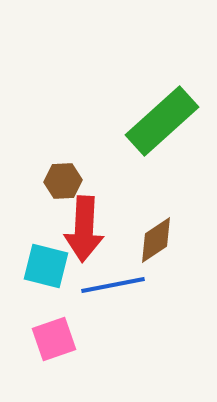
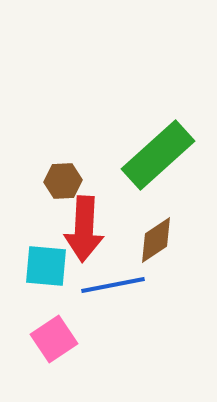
green rectangle: moved 4 px left, 34 px down
cyan square: rotated 9 degrees counterclockwise
pink square: rotated 15 degrees counterclockwise
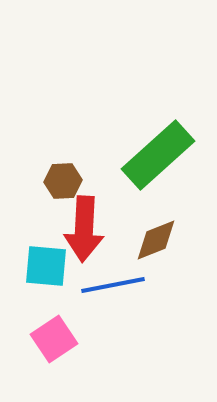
brown diamond: rotated 12 degrees clockwise
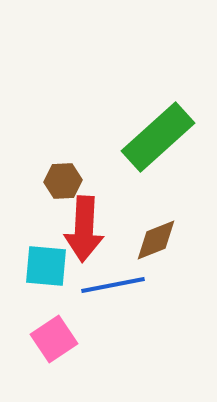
green rectangle: moved 18 px up
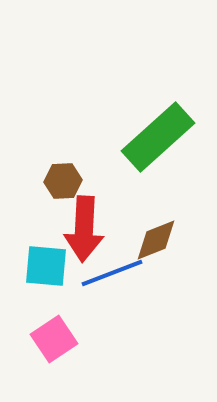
blue line: moved 1 px left, 12 px up; rotated 10 degrees counterclockwise
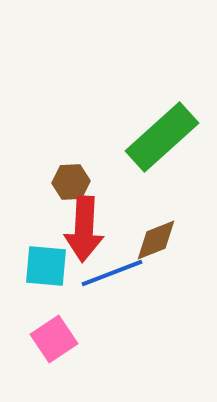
green rectangle: moved 4 px right
brown hexagon: moved 8 px right, 1 px down
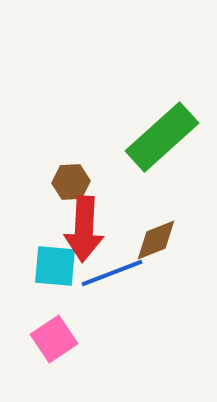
cyan square: moved 9 px right
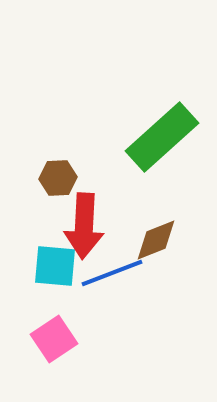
brown hexagon: moved 13 px left, 4 px up
red arrow: moved 3 px up
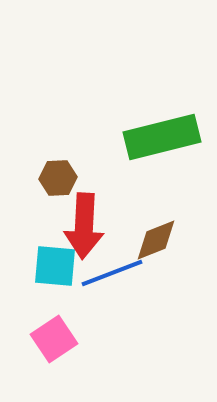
green rectangle: rotated 28 degrees clockwise
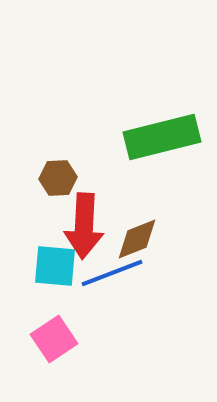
brown diamond: moved 19 px left, 1 px up
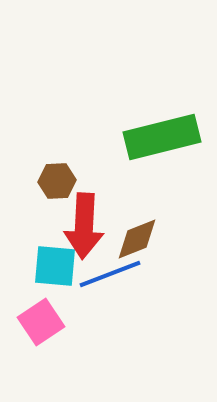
brown hexagon: moved 1 px left, 3 px down
blue line: moved 2 px left, 1 px down
pink square: moved 13 px left, 17 px up
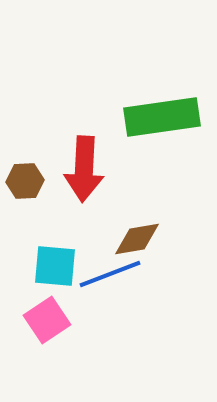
green rectangle: moved 20 px up; rotated 6 degrees clockwise
brown hexagon: moved 32 px left
red arrow: moved 57 px up
brown diamond: rotated 12 degrees clockwise
pink square: moved 6 px right, 2 px up
